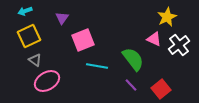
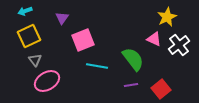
gray triangle: rotated 16 degrees clockwise
purple line: rotated 56 degrees counterclockwise
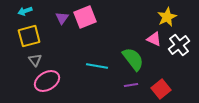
yellow square: rotated 10 degrees clockwise
pink square: moved 2 px right, 23 px up
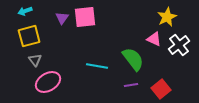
pink square: rotated 15 degrees clockwise
pink ellipse: moved 1 px right, 1 px down
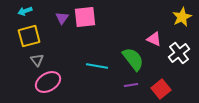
yellow star: moved 15 px right
white cross: moved 8 px down
gray triangle: moved 2 px right
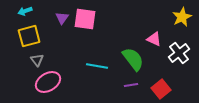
pink square: moved 2 px down; rotated 15 degrees clockwise
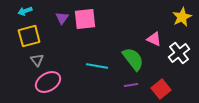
pink square: rotated 15 degrees counterclockwise
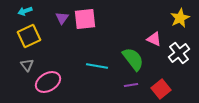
yellow star: moved 2 px left, 1 px down
yellow square: rotated 10 degrees counterclockwise
gray triangle: moved 10 px left, 5 px down
